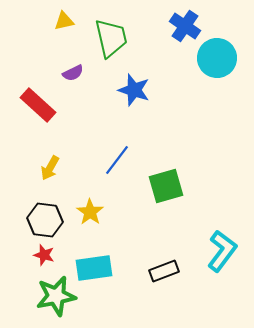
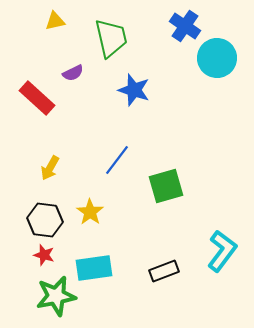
yellow triangle: moved 9 px left
red rectangle: moved 1 px left, 7 px up
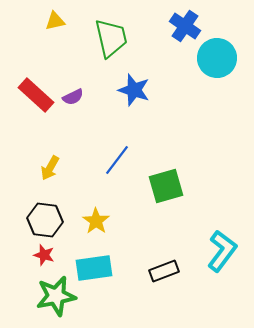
purple semicircle: moved 24 px down
red rectangle: moved 1 px left, 3 px up
yellow star: moved 6 px right, 9 px down
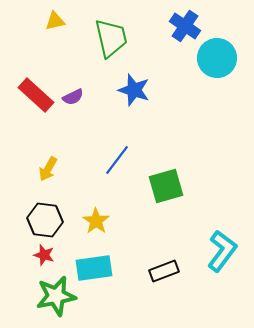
yellow arrow: moved 2 px left, 1 px down
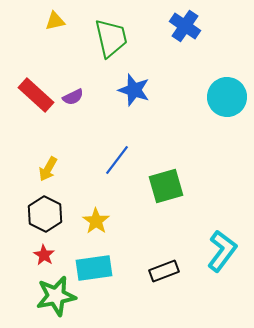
cyan circle: moved 10 px right, 39 px down
black hexagon: moved 6 px up; rotated 20 degrees clockwise
red star: rotated 15 degrees clockwise
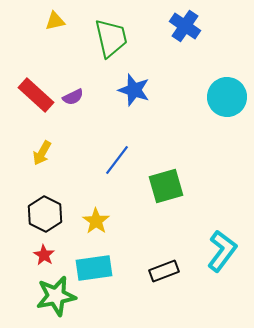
yellow arrow: moved 6 px left, 16 px up
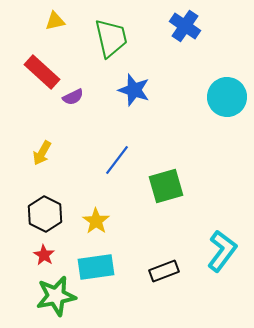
red rectangle: moved 6 px right, 23 px up
cyan rectangle: moved 2 px right, 1 px up
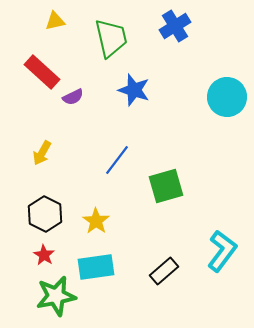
blue cross: moved 10 px left; rotated 24 degrees clockwise
black rectangle: rotated 20 degrees counterclockwise
